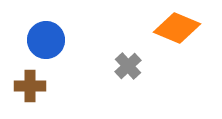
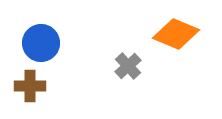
orange diamond: moved 1 px left, 6 px down
blue circle: moved 5 px left, 3 px down
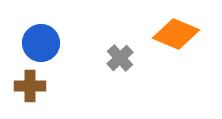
gray cross: moved 8 px left, 8 px up
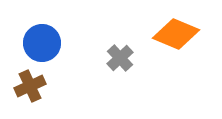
blue circle: moved 1 px right
brown cross: rotated 24 degrees counterclockwise
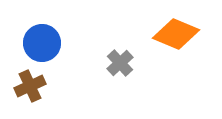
gray cross: moved 5 px down
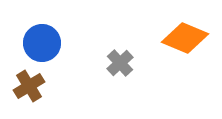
orange diamond: moved 9 px right, 4 px down
brown cross: moved 1 px left; rotated 8 degrees counterclockwise
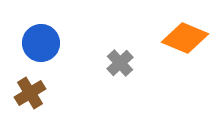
blue circle: moved 1 px left
brown cross: moved 1 px right, 7 px down
